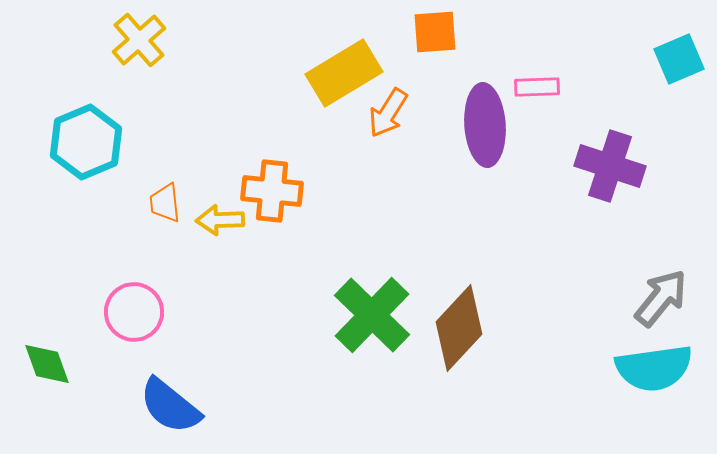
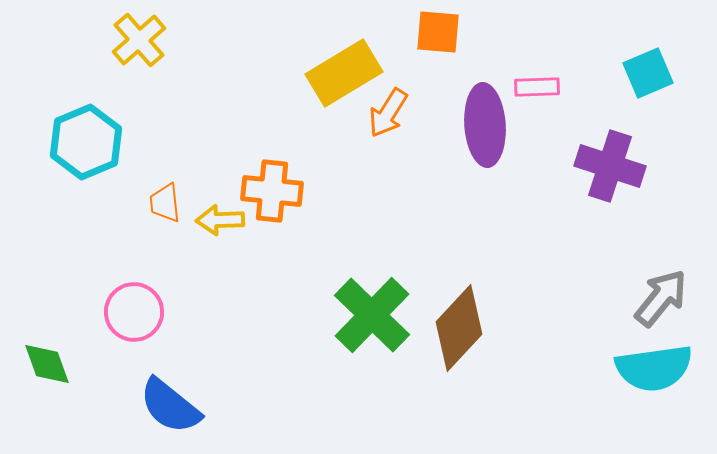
orange square: moved 3 px right; rotated 9 degrees clockwise
cyan square: moved 31 px left, 14 px down
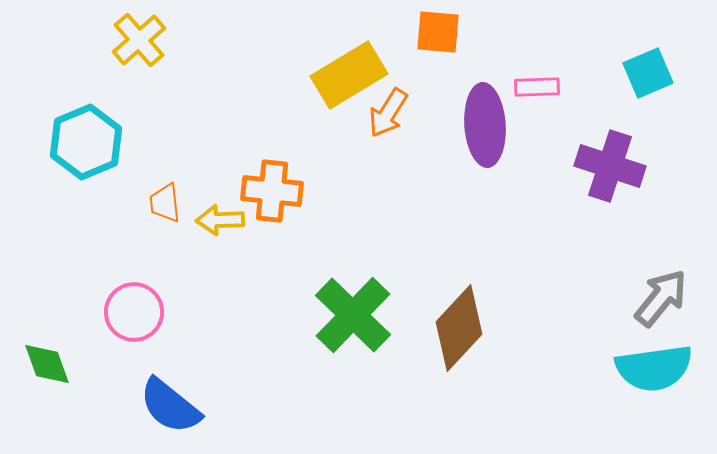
yellow rectangle: moved 5 px right, 2 px down
green cross: moved 19 px left
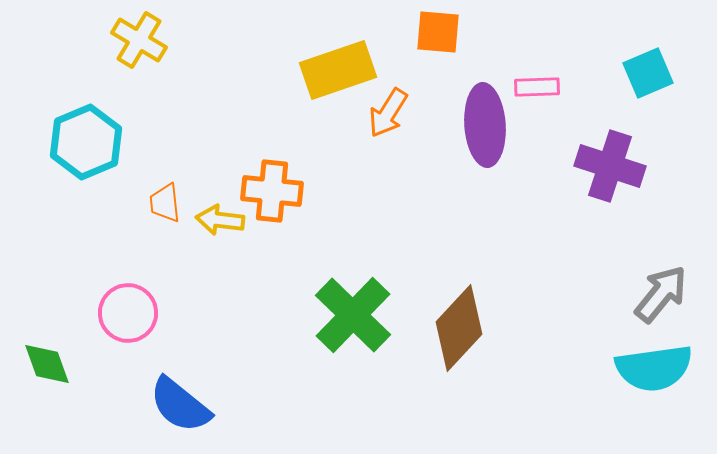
yellow cross: rotated 18 degrees counterclockwise
yellow rectangle: moved 11 px left, 5 px up; rotated 12 degrees clockwise
yellow arrow: rotated 9 degrees clockwise
gray arrow: moved 4 px up
pink circle: moved 6 px left, 1 px down
blue semicircle: moved 10 px right, 1 px up
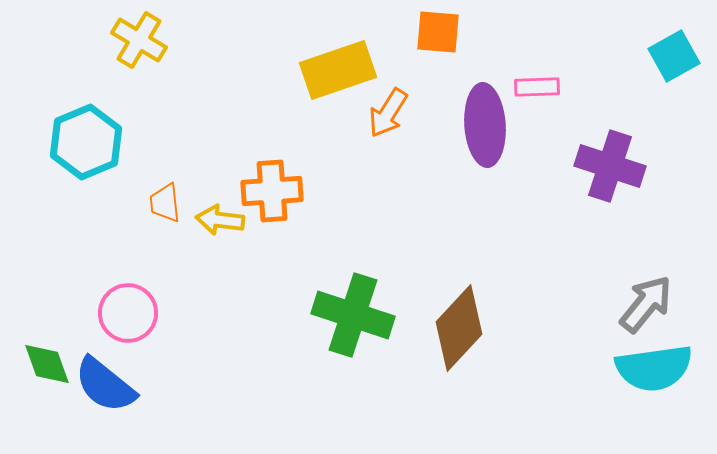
cyan square: moved 26 px right, 17 px up; rotated 6 degrees counterclockwise
orange cross: rotated 10 degrees counterclockwise
gray arrow: moved 15 px left, 10 px down
green cross: rotated 26 degrees counterclockwise
blue semicircle: moved 75 px left, 20 px up
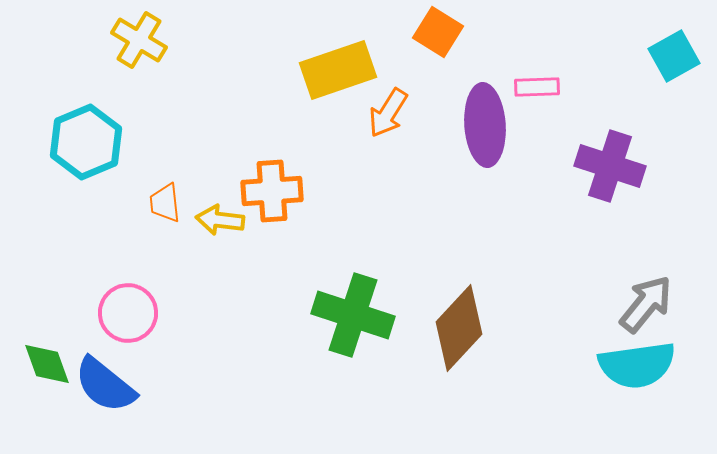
orange square: rotated 27 degrees clockwise
cyan semicircle: moved 17 px left, 3 px up
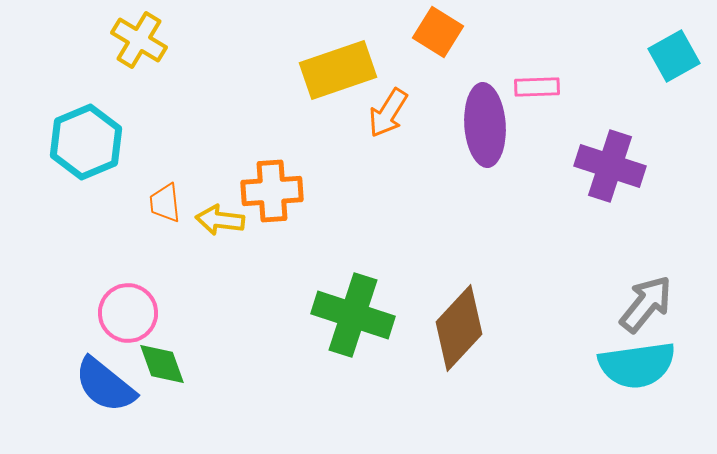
green diamond: moved 115 px right
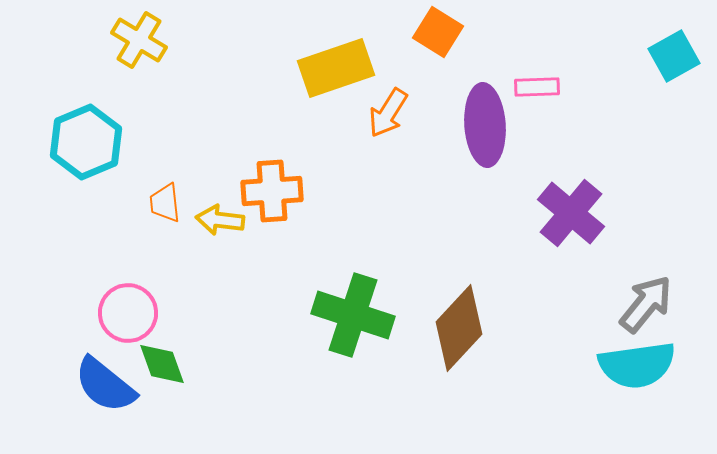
yellow rectangle: moved 2 px left, 2 px up
purple cross: moved 39 px left, 47 px down; rotated 22 degrees clockwise
